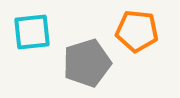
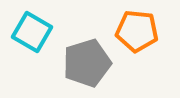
cyan square: rotated 36 degrees clockwise
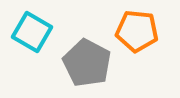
gray pentagon: rotated 27 degrees counterclockwise
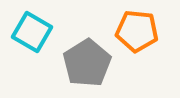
gray pentagon: rotated 12 degrees clockwise
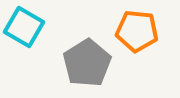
cyan square: moved 8 px left, 5 px up
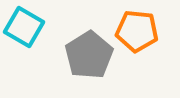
gray pentagon: moved 2 px right, 8 px up
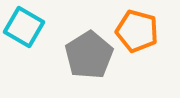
orange pentagon: rotated 9 degrees clockwise
